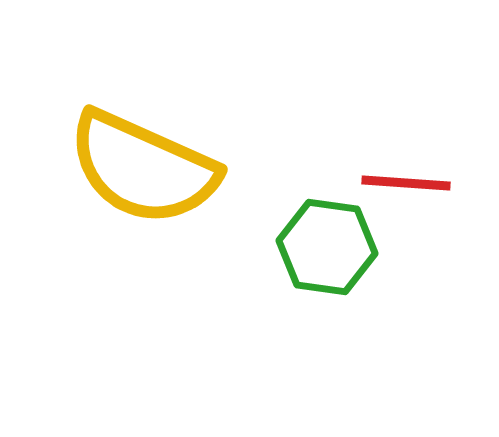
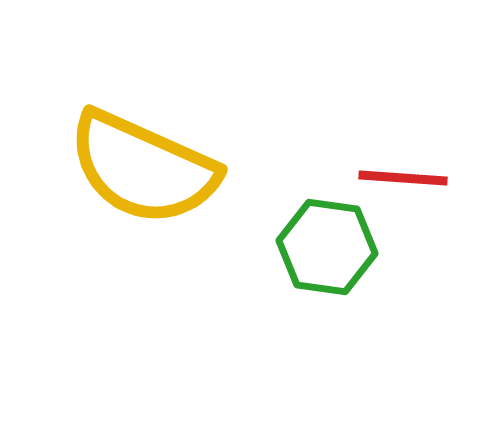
red line: moved 3 px left, 5 px up
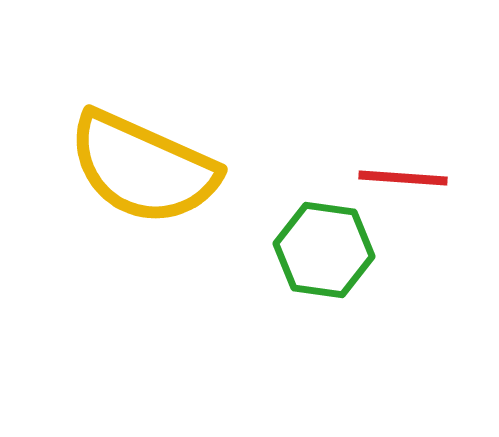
green hexagon: moved 3 px left, 3 px down
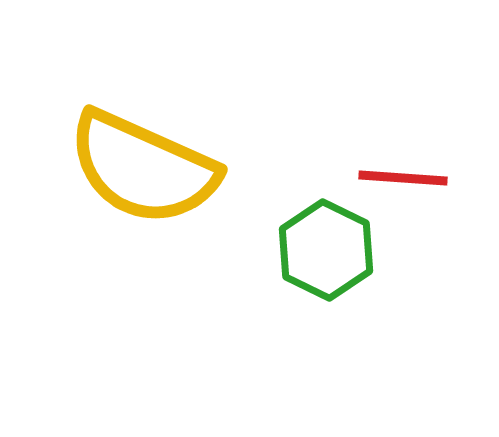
green hexagon: moved 2 px right; rotated 18 degrees clockwise
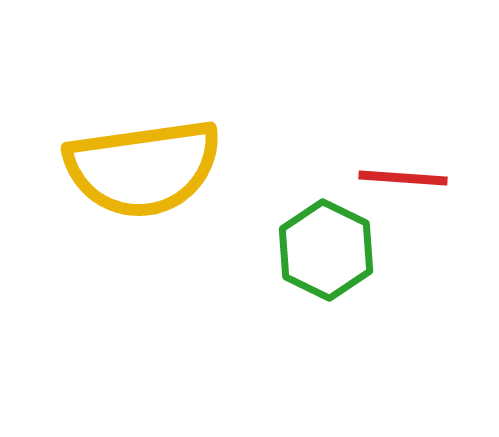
yellow semicircle: rotated 32 degrees counterclockwise
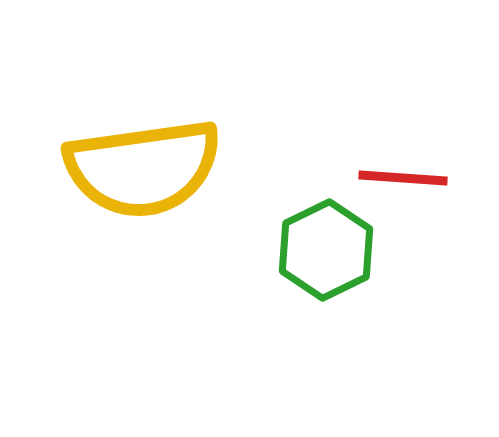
green hexagon: rotated 8 degrees clockwise
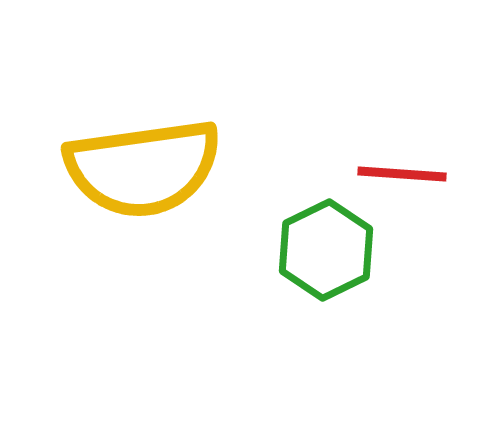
red line: moved 1 px left, 4 px up
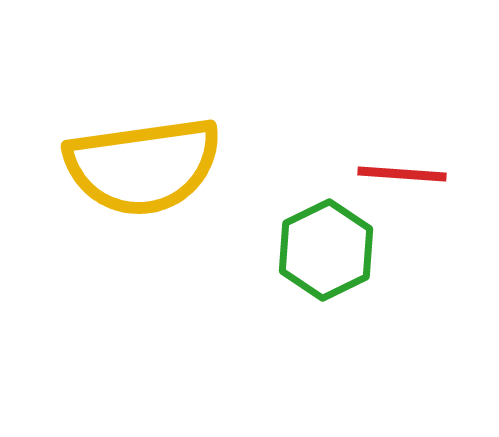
yellow semicircle: moved 2 px up
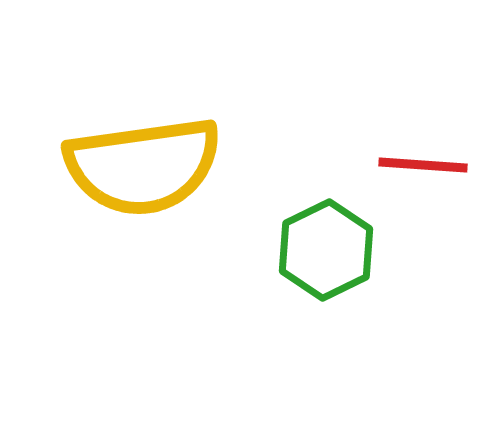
red line: moved 21 px right, 9 px up
